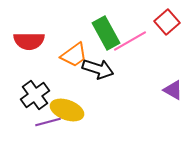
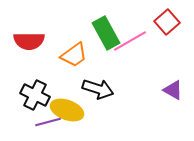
black arrow: moved 20 px down
black cross: rotated 28 degrees counterclockwise
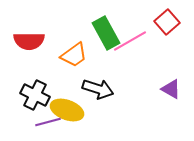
purple triangle: moved 2 px left, 1 px up
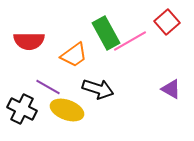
black cross: moved 13 px left, 14 px down
purple line: moved 35 px up; rotated 45 degrees clockwise
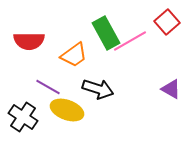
black cross: moved 1 px right, 8 px down; rotated 8 degrees clockwise
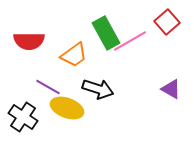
yellow ellipse: moved 2 px up
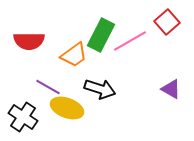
green rectangle: moved 5 px left, 2 px down; rotated 56 degrees clockwise
black arrow: moved 2 px right
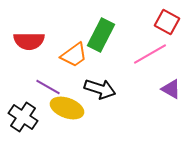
red square: rotated 20 degrees counterclockwise
pink line: moved 20 px right, 13 px down
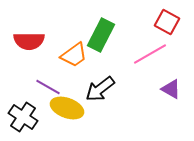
black arrow: rotated 124 degrees clockwise
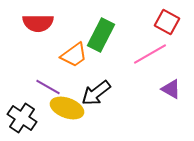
red semicircle: moved 9 px right, 18 px up
black arrow: moved 4 px left, 4 px down
black cross: moved 1 px left, 1 px down
